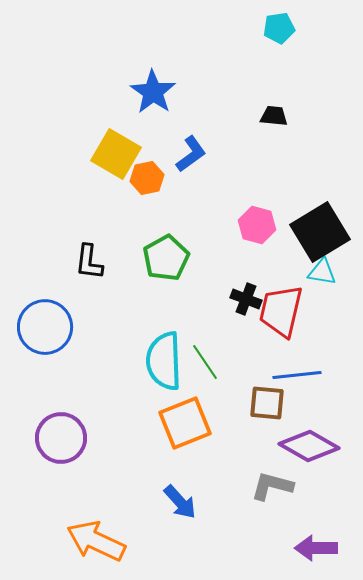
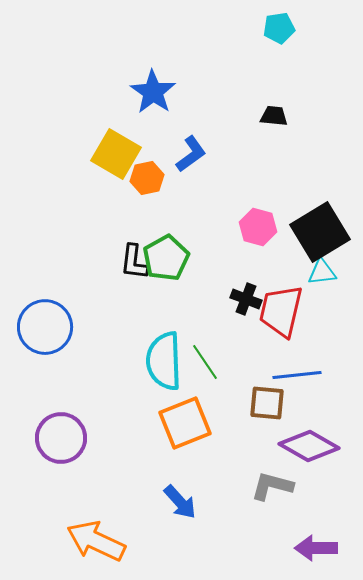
pink hexagon: moved 1 px right, 2 px down
black L-shape: moved 45 px right
cyan triangle: rotated 16 degrees counterclockwise
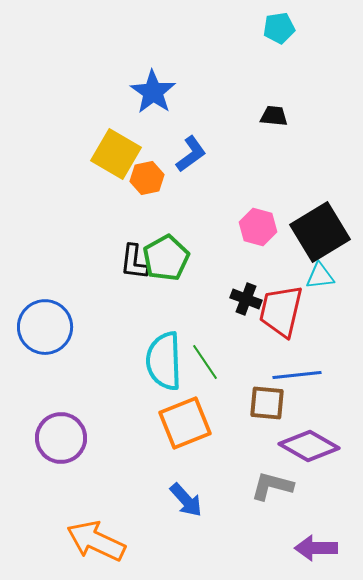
cyan triangle: moved 2 px left, 4 px down
blue arrow: moved 6 px right, 2 px up
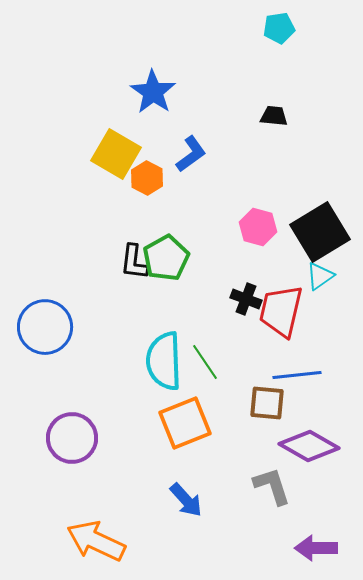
orange hexagon: rotated 20 degrees counterclockwise
cyan triangle: rotated 28 degrees counterclockwise
purple circle: moved 11 px right
gray L-shape: rotated 57 degrees clockwise
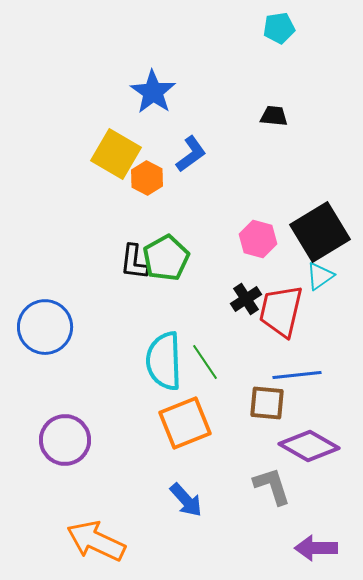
pink hexagon: moved 12 px down
black cross: rotated 36 degrees clockwise
purple circle: moved 7 px left, 2 px down
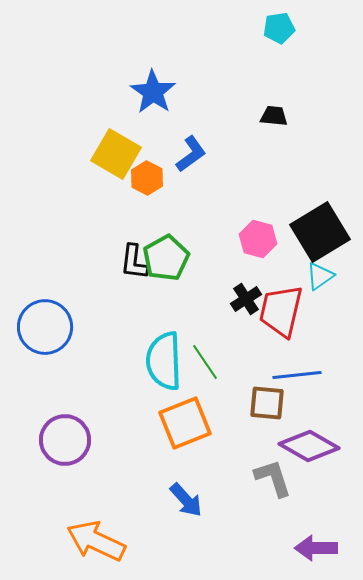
gray L-shape: moved 1 px right, 8 px up
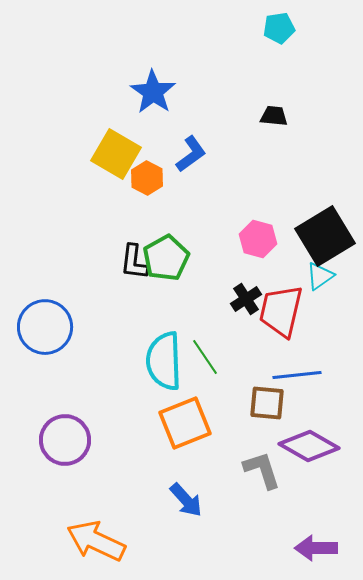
black square: moved 5 px right, 4 px down
green line: moved 5 px up
gray L-shape: moved 11 px left, 8 px up
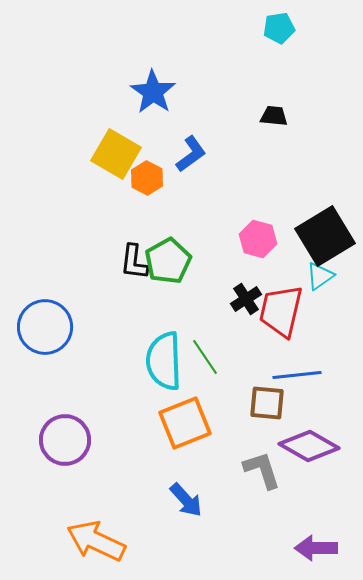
green pentagon: moved 2 px right, 3 px down
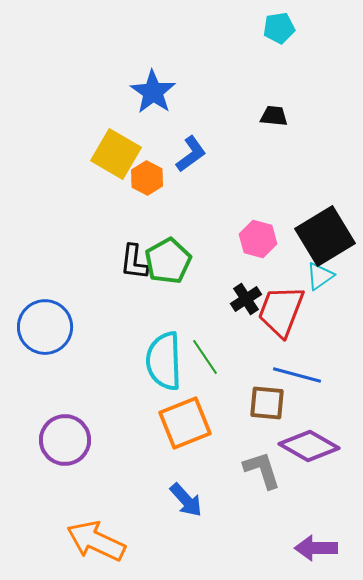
red trapezoid: rotated 8 degrees clockwise
blue line: rotated 21 degrees clockwise
